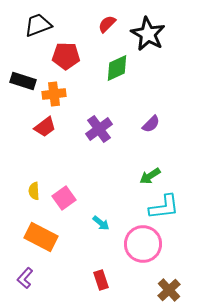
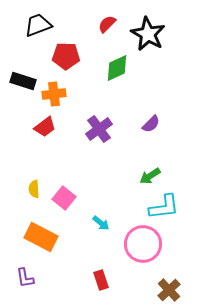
yellow semicircle: moved 2 px up
pink square: rotated 15 degrees counterclockwise
purple L-shape: rotated 50 degrees counterclockwise
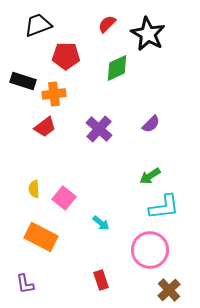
purple cross: rotated 12 degrees counterclockwise
pink circle: moved 7 px right, 6 px down
purple L-shape: moved 6 px down
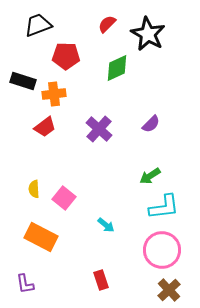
cyan arrow: moved 5 px right, 2 px down
pink circle: moved 12 px right
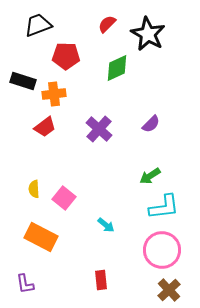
red rectangle: rotated 12 degrees clockwise
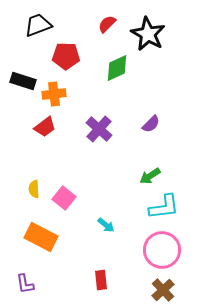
brown cross: moved 6 px left
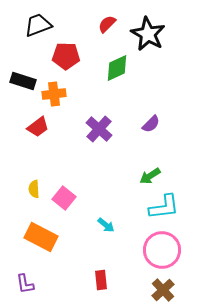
red trapezoid: moved 7 px left
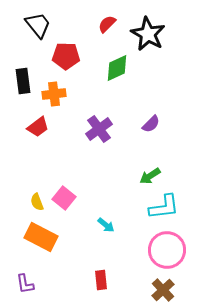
black trapezoid: rotated 72 degrees clockwise
black rectangle: rotated 65 degrees clockwise
purple cross: rotated 12 degrees clockwise
yellow semicircle: moved 3 px right, 13 px down; rotated 18 degrees counterclockwise
pink circle: moved 5 px right
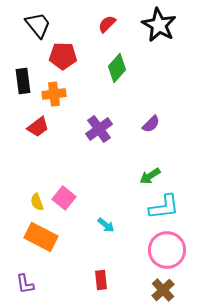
black star: moved 11 px right, 9 px up
red pentagon: moved 3 px left
green diamond: rotated 24 degrees counterclockwise
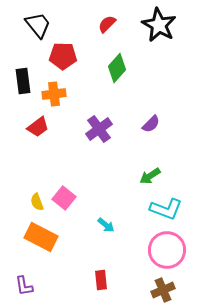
cyan L-shape: moved 2 px right, 2 px down; rotated 28 degrees clockwise
purple L-shape: moved 1 px left, 2 px down
brown cross: rotated 20 degrees clockwise
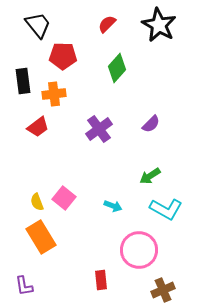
cyan L-shape: rotated 8 degrees clockwise
cyan arrow: moved 7 px right, 19 px up; rotated 18 degrees counterclockwise
orange rectangle: rotated 32 degrees clockwise
pink circle: moved 28 px left
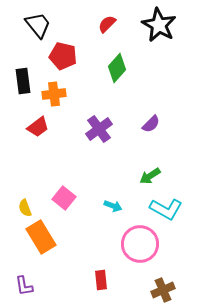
red pentagon: rotated 12 degrees clockwise
yellow semicircle: moved 12 px left, 6 px down
pink circle: moved 1 px right, 6 px up
